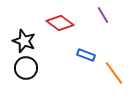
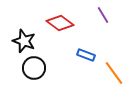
black circle: moved 8 px right
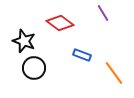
purple line: moved 2 px up
blue rectangle: moved 4 px left
